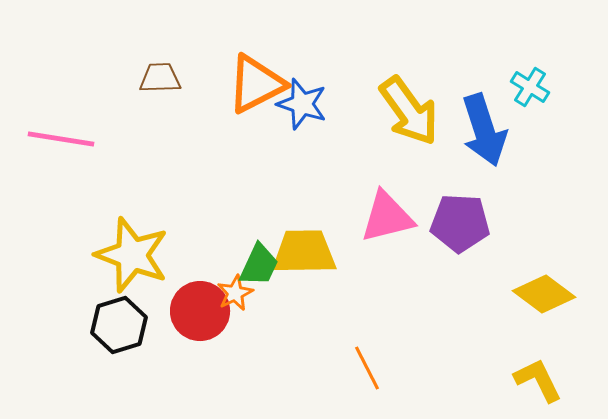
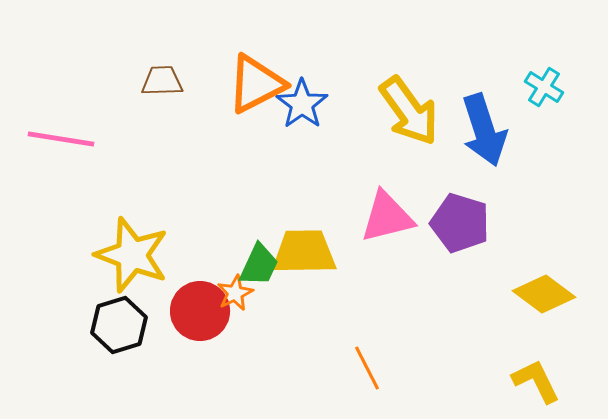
brown trapezoid: moved 2 px right, 3 px down
cyan cross: moved 14 px right
blue star: rotated 18 degrees clockwise
purple pentagon: rotated 14 degrees clockwise
yellow L-shape: moved 2 px left, 1 px down
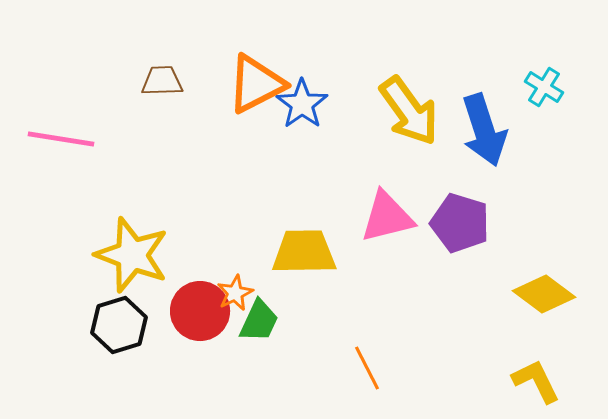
green trapezoid: moved 56 px down
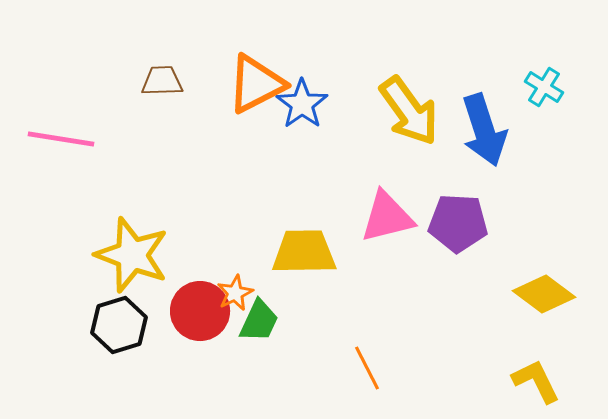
purple pentagon: moved 2 px left; rotated 14 degrees counterclockwise
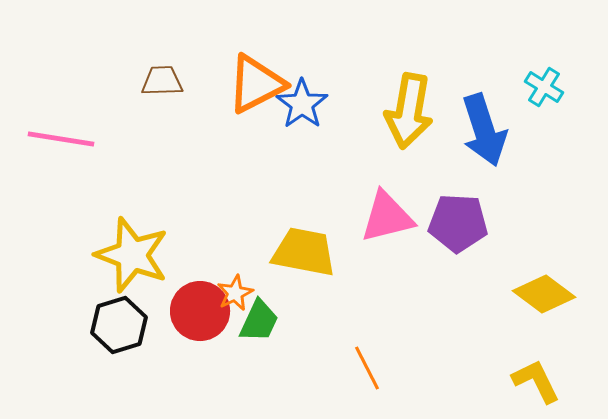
yellow arrow: rotated 46 degrees clockwise
yellow trapezoid: rotated 12 degrees clockwise
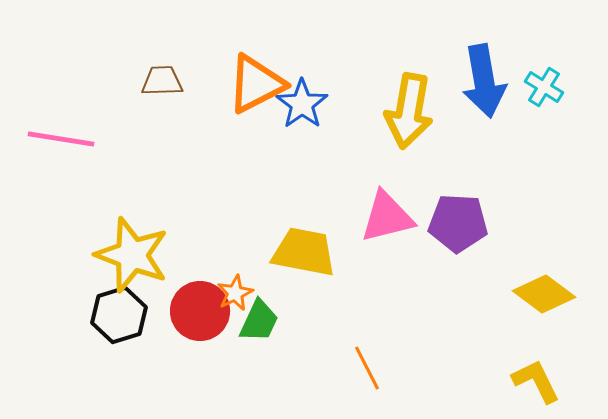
blue arrow: moved 49 px up; rotated 8 degrees clockwise
black hexagon: moved 10 px up
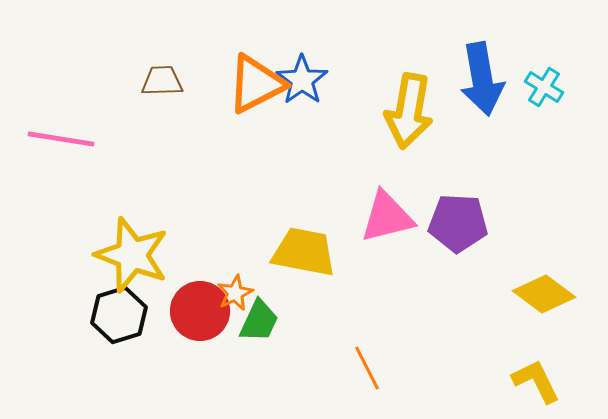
blue arrow: moved 2 px left, 2 px up
blue star: moved 24 px up
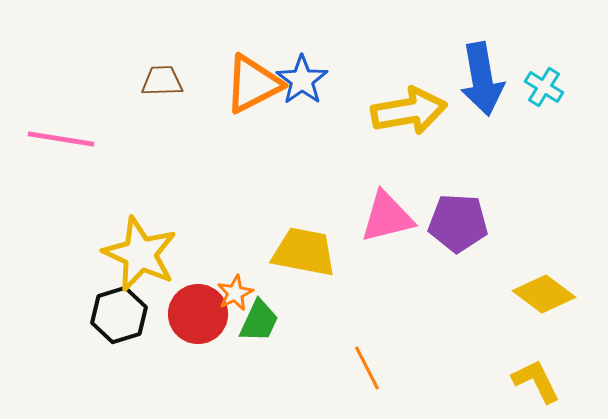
orange triangle: moved 3 px left
yellow arrow: rotated 110 degrees counterclockwise
yellow star: moved 8 px right, 1 px up; rotated 4 degrees clockwise
red circle: moved 2 px left, 3 px down
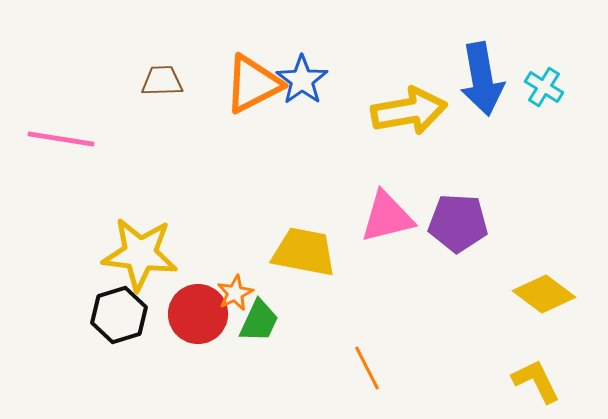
yellow star: rotated 18 degrees counterclockwise
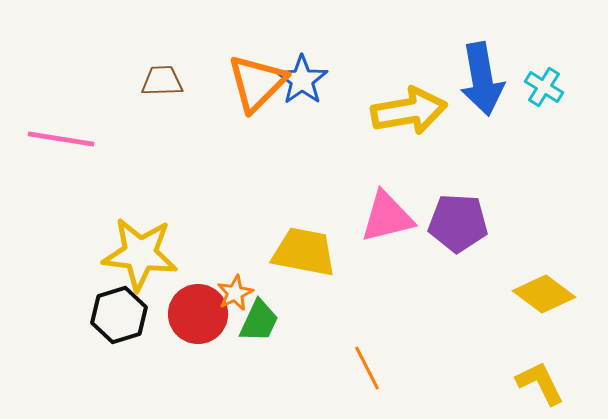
orange triangle: moved 4 px right, 1 px up; rotated 18 degrees counterclockwise
yellow L-shape: moved 4 px right, 2 px down
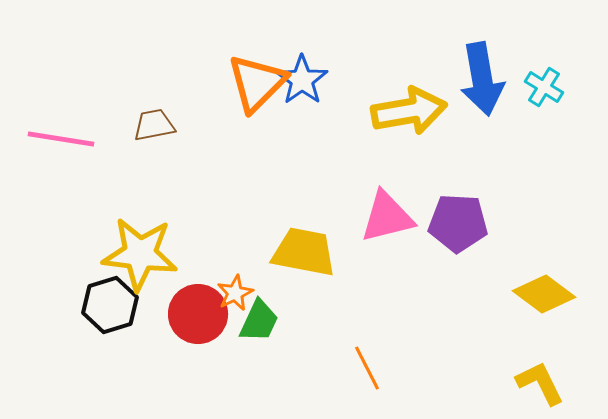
brown trapezoid: moved 8 px left, 44 px down; rotated 9 degrees counterclockwise
black hexagon: moved 9 px left, 10 px up
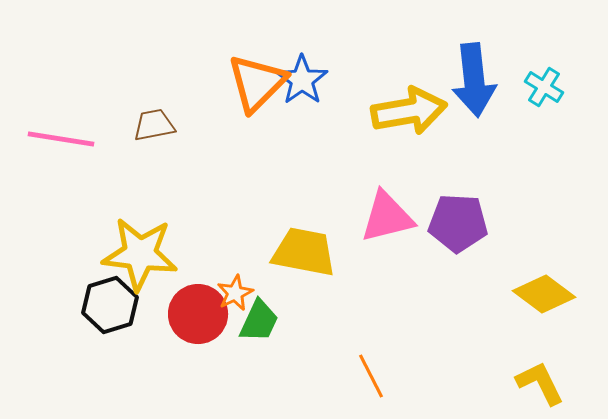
blue arrow: moved 8 px left, 1 px down; rotated 4 degrees clockwise
orange line: moved 4 px right, 8 px down
